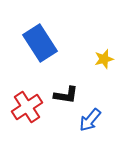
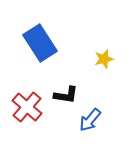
red cross: rotated 16 degrees counterclockwise
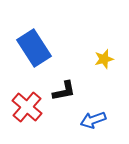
blue rectangle: moved 6 px left, 5 px down
black L-shape: moved 2 px left, 4 px up; rotated 20 degrees counterclockwise
blue arrow: moved 3 px right; rotated 30 degrees clockwise
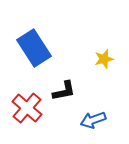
red cross: moved 1 px down
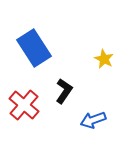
yellow star: rotated 30 degrees counterclockwise
black L-shape: rotated 45 degrees counterclockwise
red cross: moved 3 px left, 3 px up
